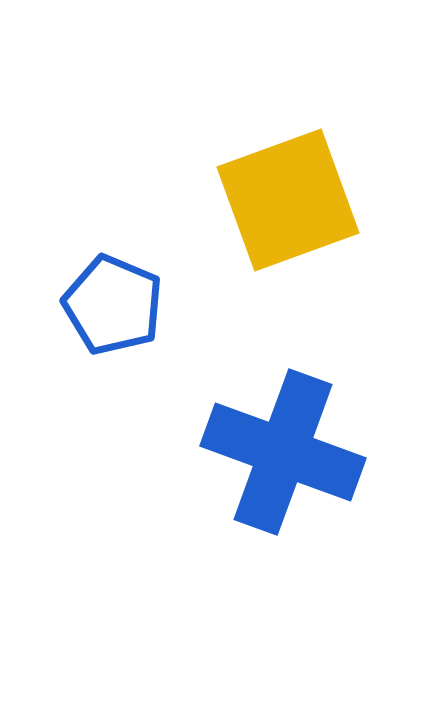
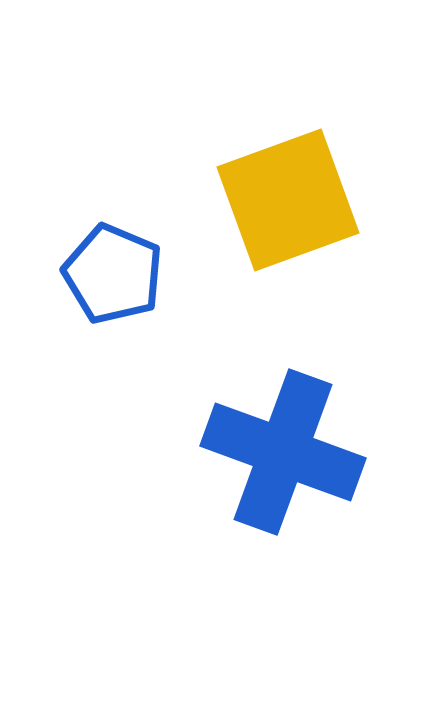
blue pentagon: moved 31 px up
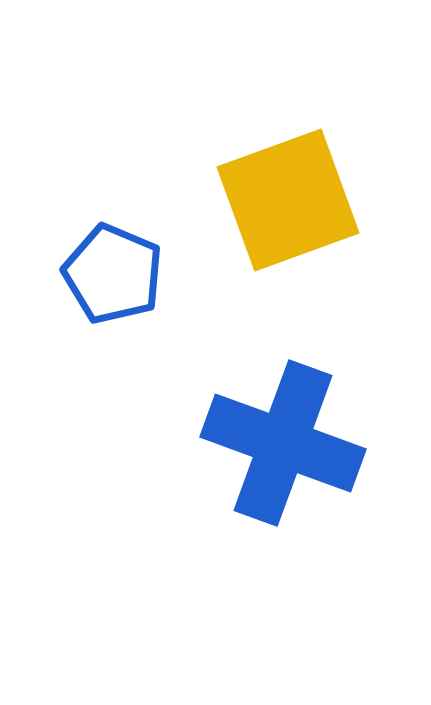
blue cross: moved 9 px up
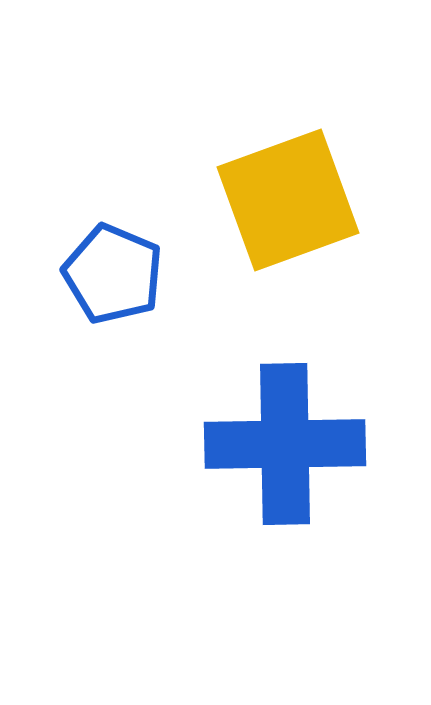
blue cross: moved 2 px right, 1 px down; rotated 21 degrees counterclockwise
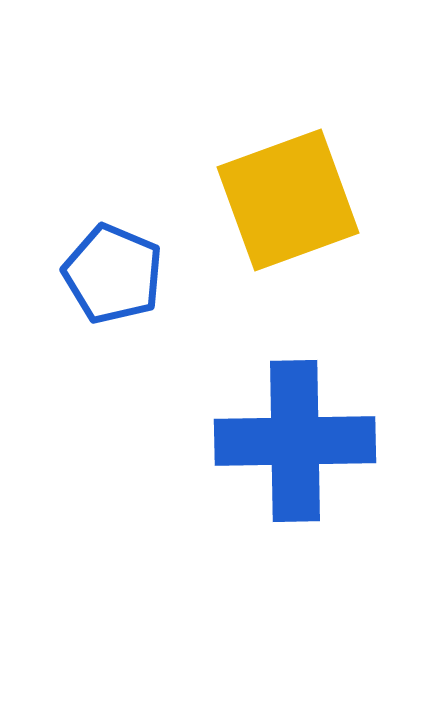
blue cross: moved 10 px right, 3 px up
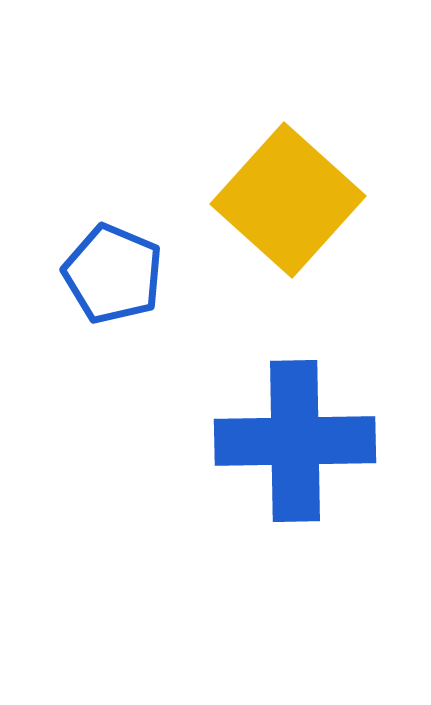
yellow square: rotated 28 degrees counterclockwise
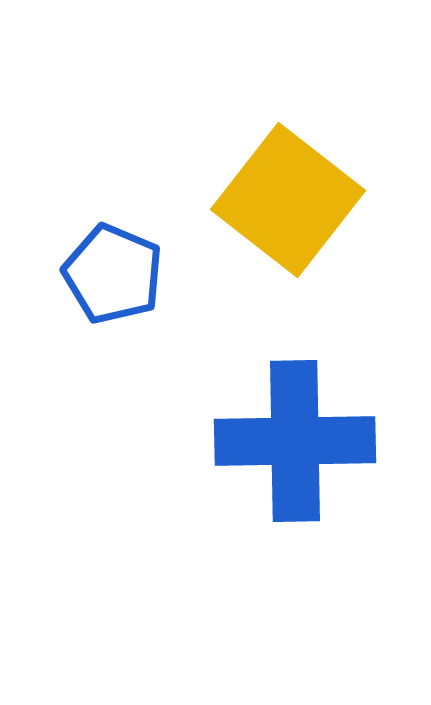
yellow square: rotated 4 degrees counterclockwise
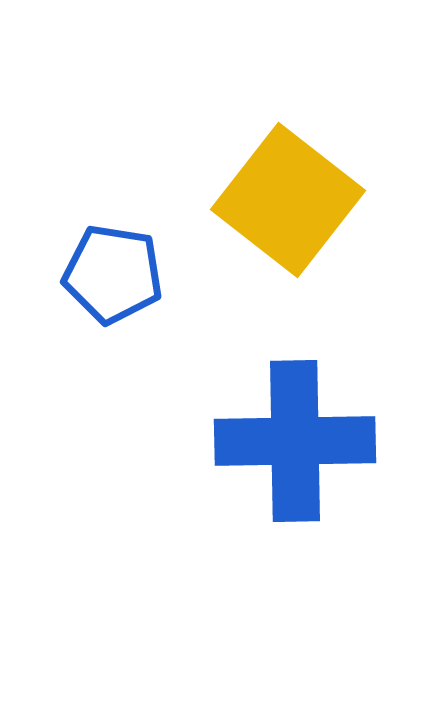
blue pentagon: rotated 14 degrees counterclockwise
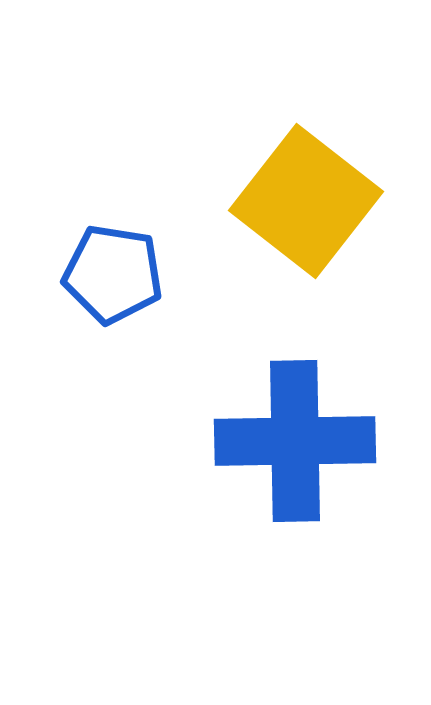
yellow square: moved 18 px right, 1 px down
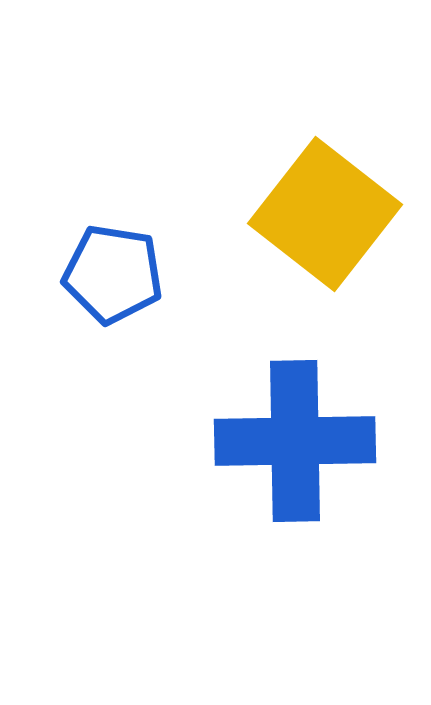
yellow square: moved 19 px right, 13 px down
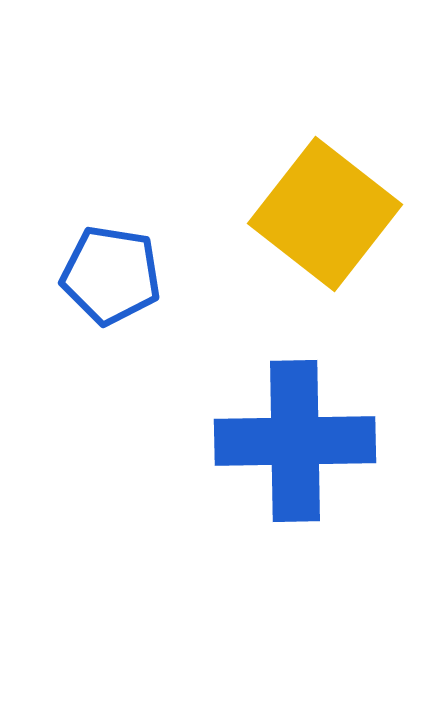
blue pentagon: moved 2 px left, 1 px down
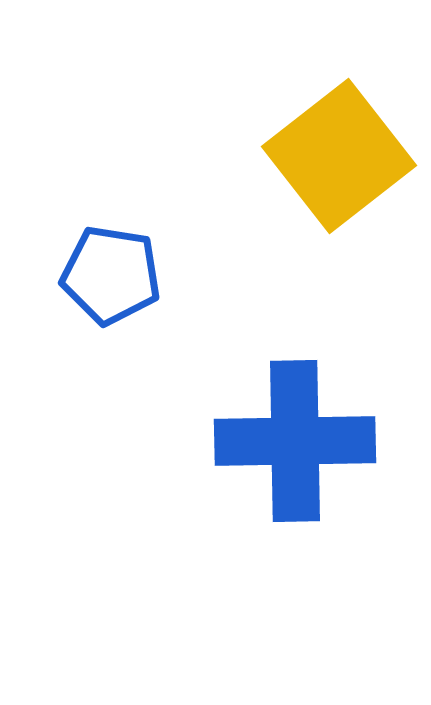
yellow square: moved 14 px right, 58 px up; rotated 14 degrees clockwise
